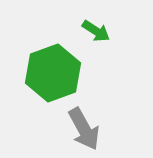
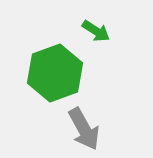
green hexagon: moved 2 px right
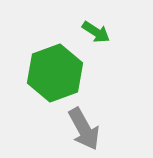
green arrow: moved 1 px down
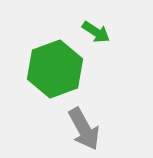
green hexagon: moved 4 px up
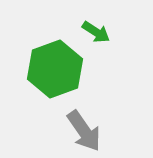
gray arrow: moved 2 px down; rotated 6 degrees counterclockwise
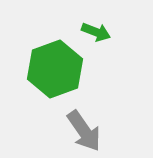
green arrow: rotated 12 degrees counterclockwise
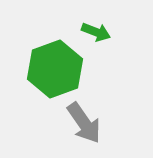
gray arrow: moved 8 px up
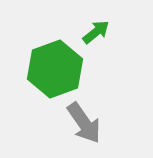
green arrow: rotated 60 degrees counterclockwise
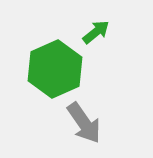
green hexagon: rotated 4 degrees counterclockwise
